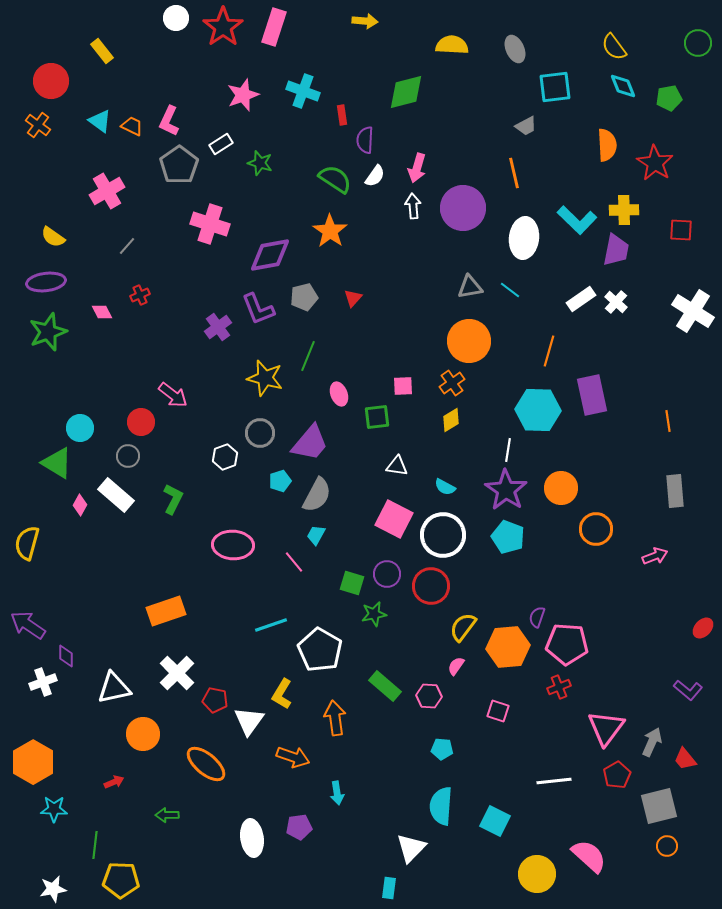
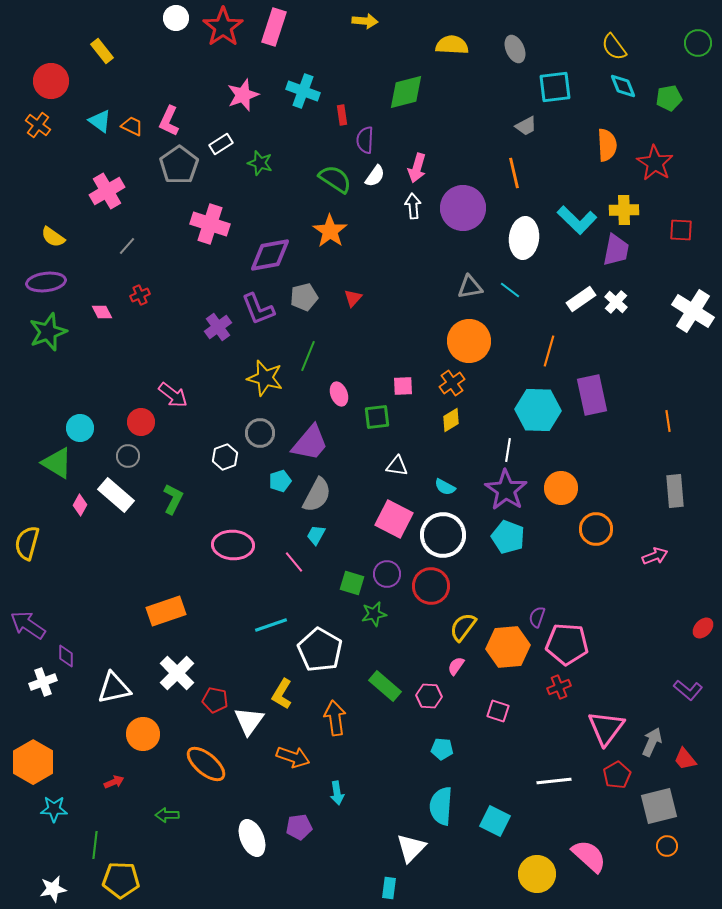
white ellipse at (252, 838): rotated 15 degrees counterclockwise
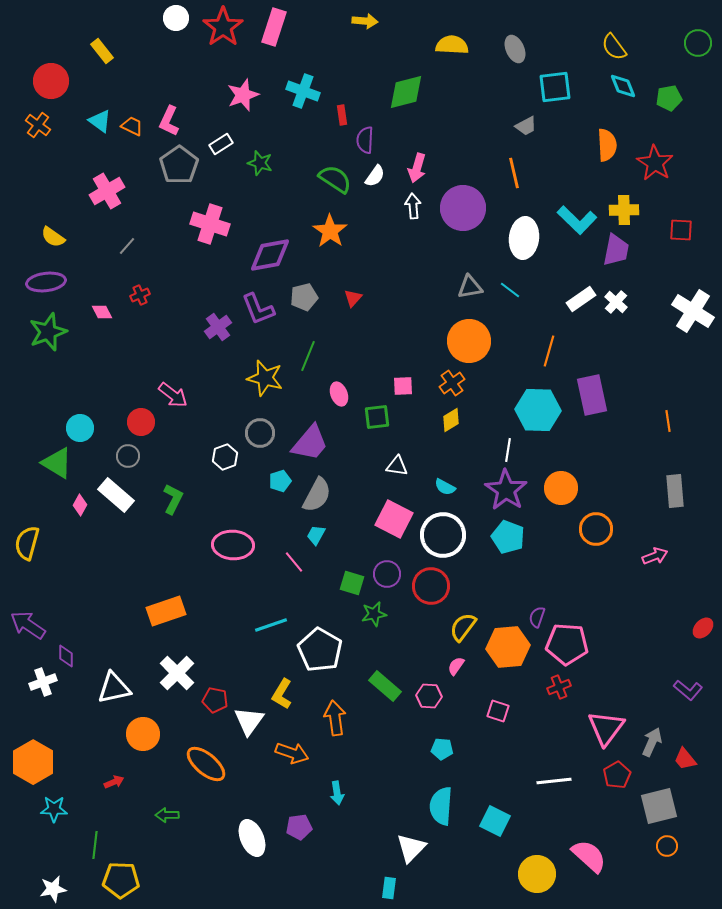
orange arrow at (293, 757): moved 1 px left, 4 px up
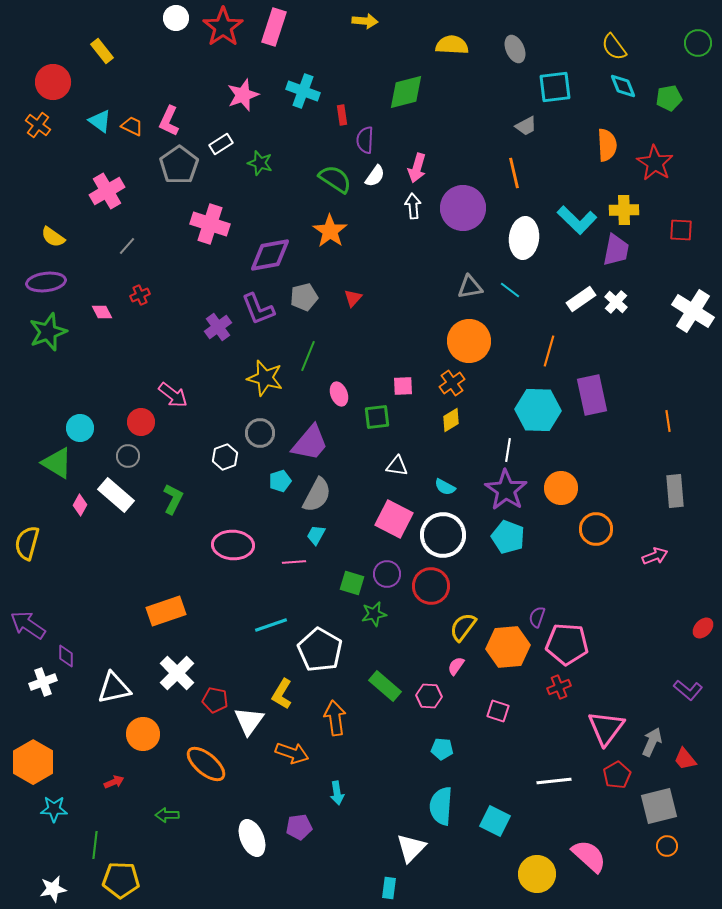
red circle at (51, 81): moved 2 px right, 1 px down
pink line at (294, 562): rotated 55 degrees counterclockwise
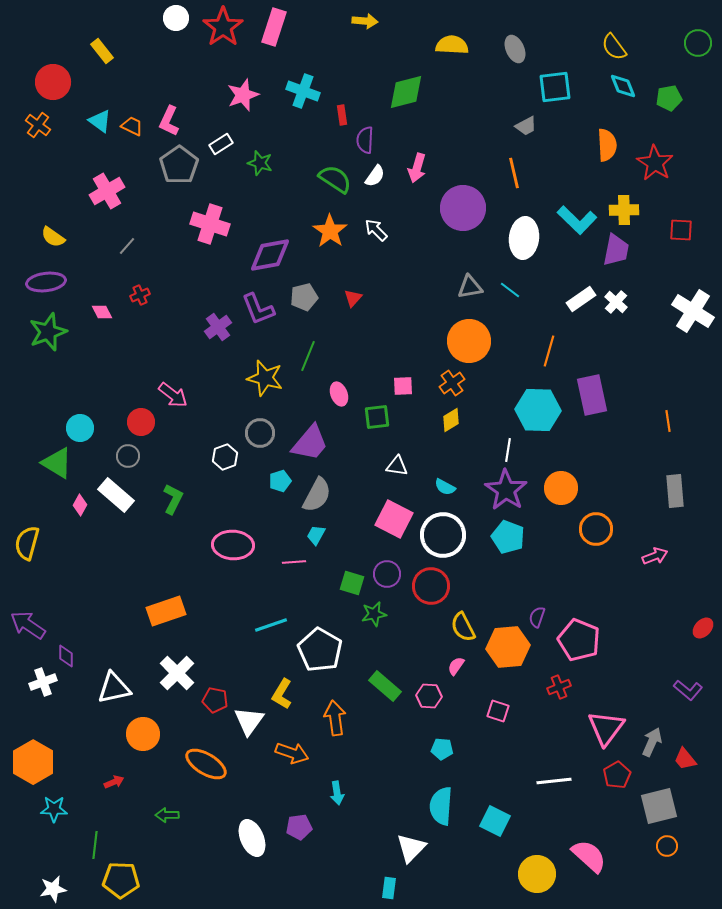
white arrow at (413, 206): moved 37 px left, 24 px down; rotated 40 degrees counterclockwise
yellow semicircle at (463, 627): rotated 64 degrees counterclockwise
pink pentagon at (567, 644): moved 12 px right, 4 px up; rotated 18 degrees clockwise
orange ellipse at (206, 764): rotated 9 degrees counterclockwise
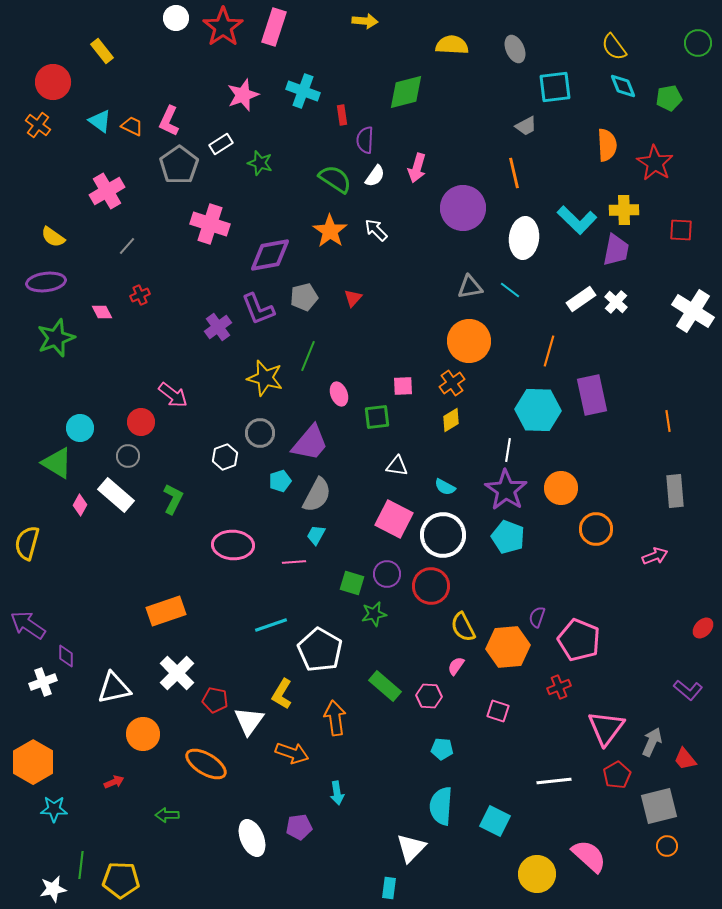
green star at (48, 332): moved 8 px right, 6 px down
green line at (95, 845): moved 14 px left, 20 px down
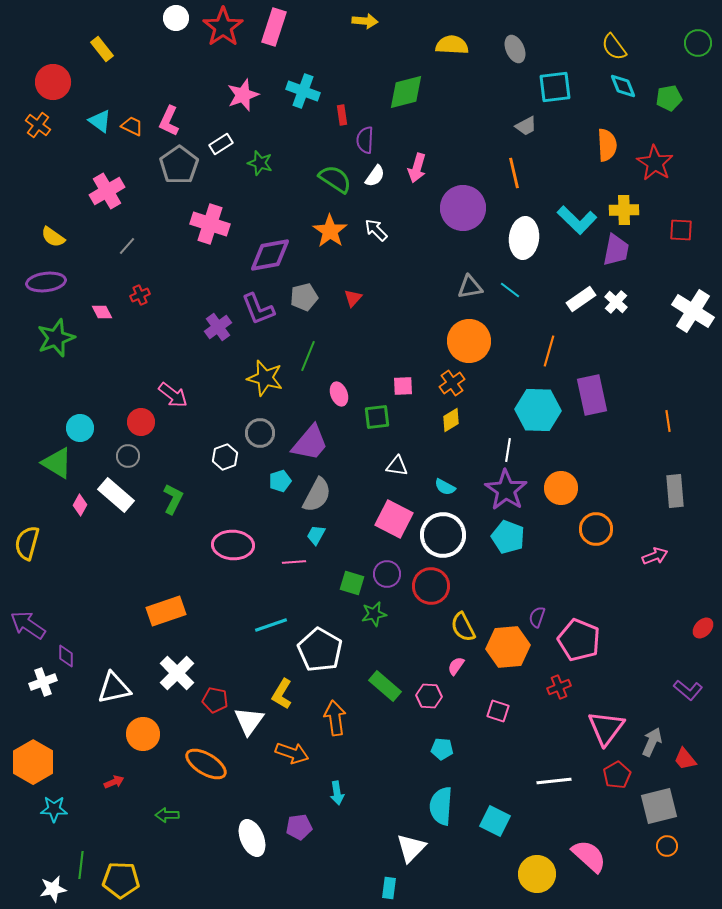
yellow rectangle at (102, 51): moved 2 px up
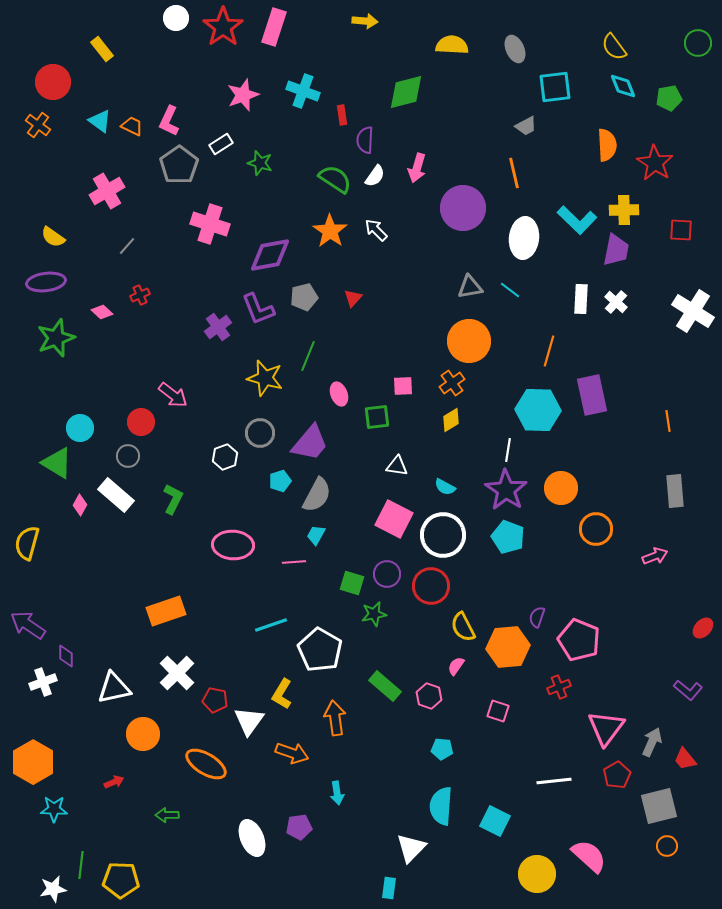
white rectangle at (581, 299): rotated 52 degrees counterclockwise
pink diamond at (102, 312): rotated 20 degrees counterclockwise
pink hexagon at (429, 696): rotated 15 degrees clockwise
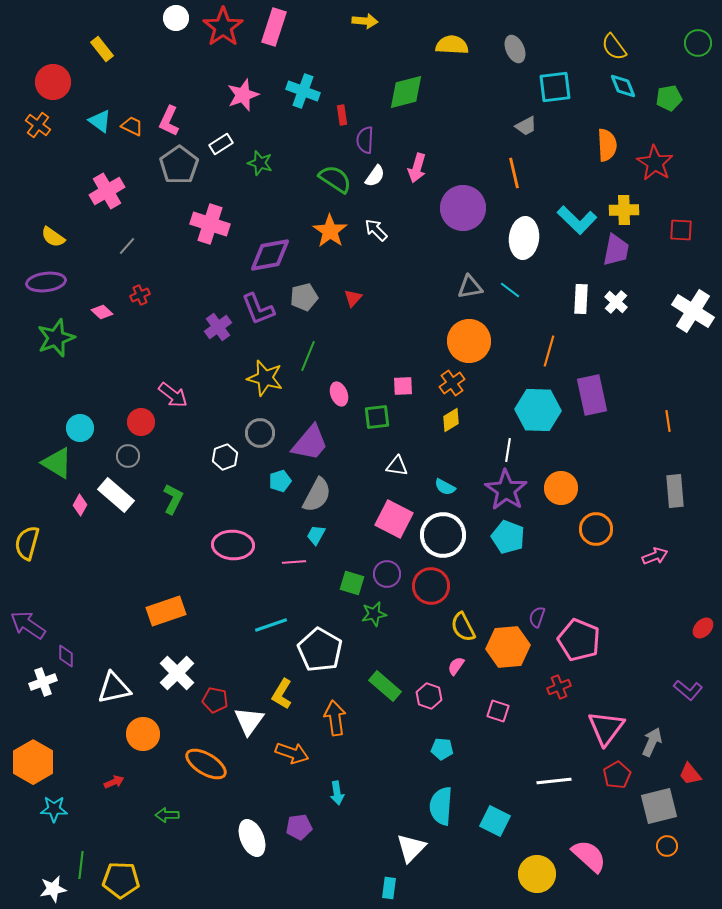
red trapezoid at (685, 759): moved 5 px right, 15 px down
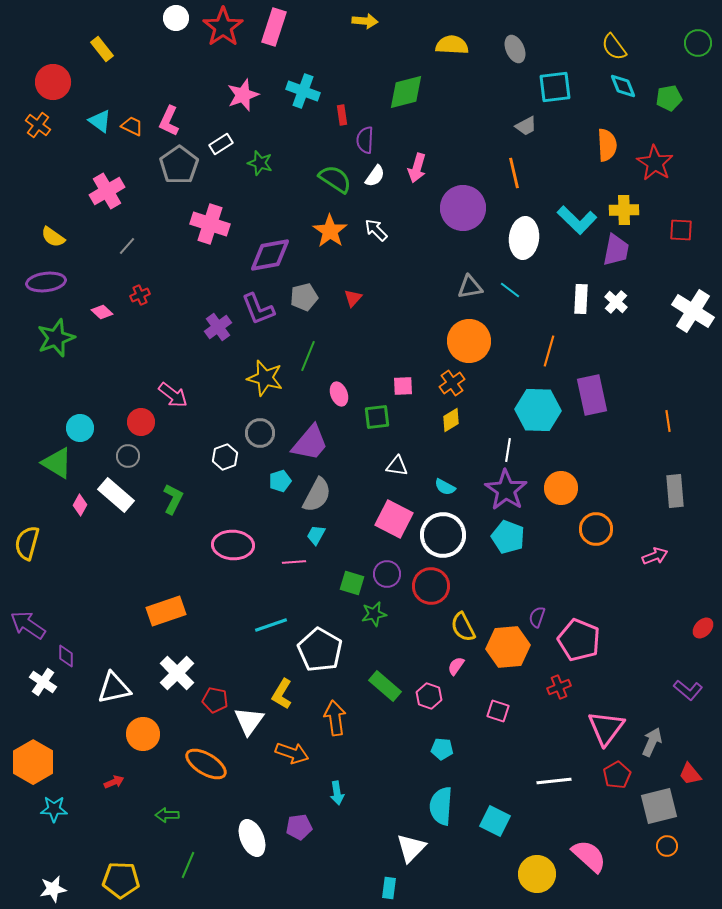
white cross at (43, 682): rotated 36 degrees counterclockwise
green line at (81, 865): moved 107 px right; rotated 16 degrees clockwise
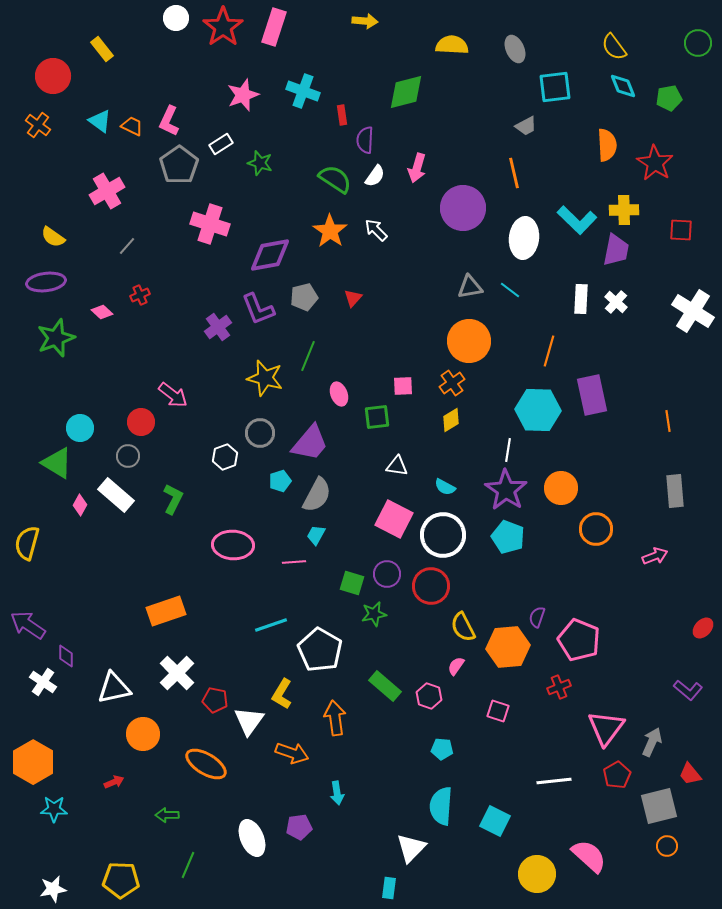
red circle at (53, 82): moved 6 px up
